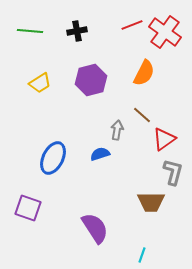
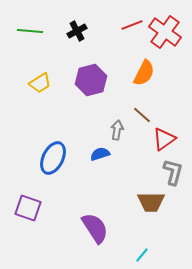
black cross: rotated 18 degrees counterclockwise
cyan line: rotated 21 degrees clockwise
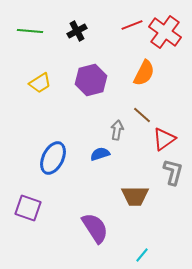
brown trapezoid: moved 16 px left, 6 px up
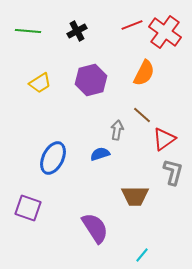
green line: moved 2 px left
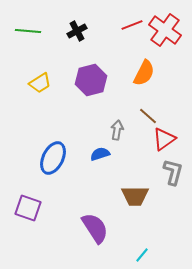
red cross: moved 2 px up
brown line: moved 6 px right, 1 px down
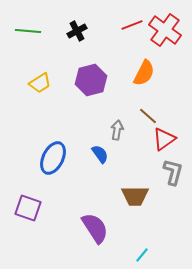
blue semicircle: rotated 72 degrees clockwise
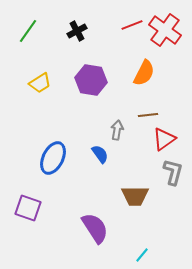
green line: rotated 60 degrees counterclockwise
purple hexagon: rotated 24 degrees clockwise
brown line: moved 1 px up; rotated 48 degrees counterclockwise
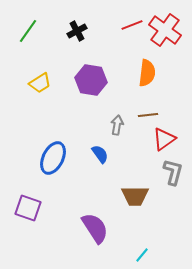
orange semicircle: moved 3 px right; rotated 20 degrees counterclockwise
gray arrow: moved 5 px up
